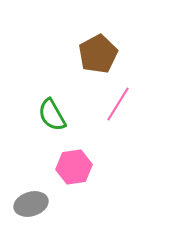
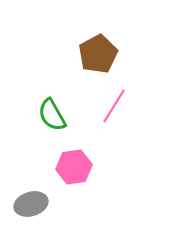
pink line: moved 4 px left, 2 px down
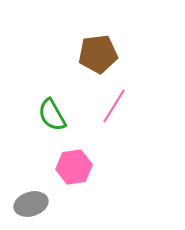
brown pentagon: rotated 21 degrees clockwise
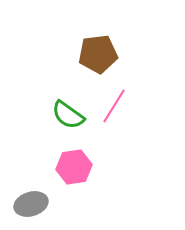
green semicircle: moved 16 px right; rotated 24 degrees counterclockwise
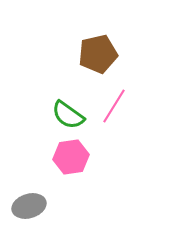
brown pentagon: rotated 6 degrees counterclockwise
pink hexagon: moved 3 px left, 10 px up
gray ellipse: moved 2 px left, 2 px down
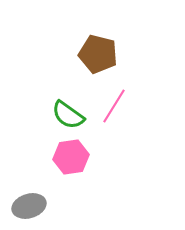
brown pentagon: rotated 27 degrees clockwise
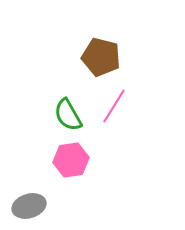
brown pentagon: moved 3 px right, 3 px down
green semicircle: rotated 24 degrees clockwise
pink hexagon: moved 3 px down
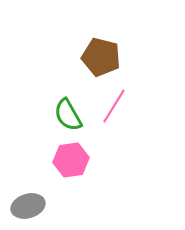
gray ellipse: moved 1 px left
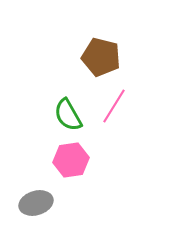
gray ellipse: moved 8 px right, 3 px up
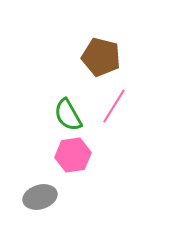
pink hexagon: moved 2 px right, 5 px up
gray ellipse: moved 4 px right, 6 px up
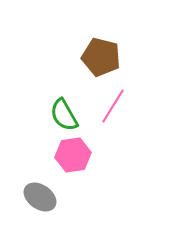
pink line: moved 1 px left
green semicircle: moved 4 px left
gray ellipse: rotated 52 degrees clockwise
